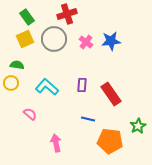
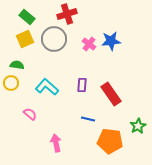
green rectangle: rotated 14 degrees counterclockwise
pink cross: moved 3 px right, 2 px down
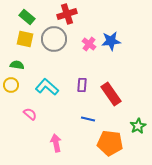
yellow square: rotated 36 degrees clockwise
yellow circle: moved 2 px down
orange pentagon: moved 2 px down
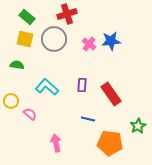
yellow circle: moved 16 px down
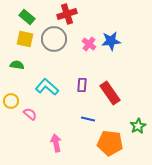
red rectangle: moved 1 px left, 1 px up
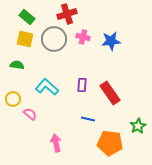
pink cross: moved 6 px left, 7 px up; rotated 24 degrees counterclockwise
yellow circle: moved 2 px right, 2 px up
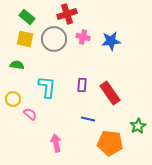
cyan L-shape: rotated 55 degrees clockwise
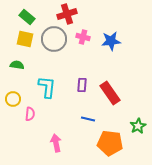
pink semicircle: rotated 56 degrees clockwise
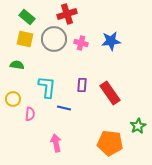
pink cross: moved 2 px left, 6 px down
blue line: moved 24 px left, 11 px up
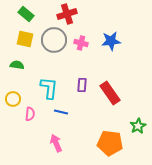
green rectangle: moved 1 px left, 3 px up
gray circle: moved 1 px down
cyan L-shape: moved 2 px right, 1 px down
blue line: moved 3 px left, 4 px down
pink arrow: rotated 12 degrees counterclockwise
